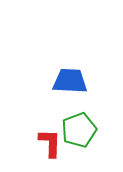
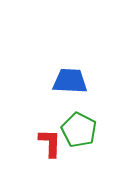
green pentagon: rotated 24 degrees counterclockwise
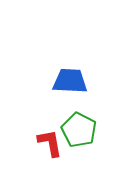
red L-shape: rotated 12 degrees counterclockwise
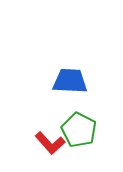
red L-shape: rotated 148 degrees clockwise
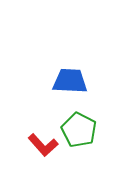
red L-shape: moved 7 px left, 2 px down
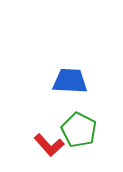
red L-shape: moved 6 px right
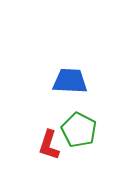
red L-shape: rotated 60 degrees clockwise
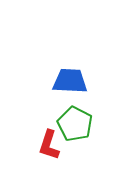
green pentagon: moved 4 px left, 6 px up
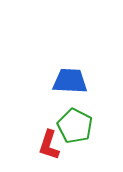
green pentagon: moved 2 px down
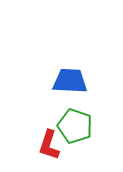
green pentagon: rotated 8 degrees counterclockwise
